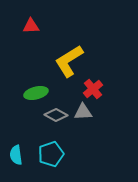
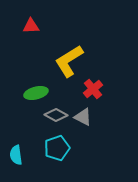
gray triangle: moved 5 px down; rotated 30 degrees clockwise
cyan pentagon: moved 6 px right, 6 px up
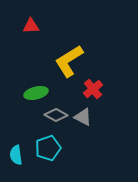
cyan pentagon: moved 9 px left
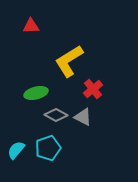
cyan semicircle: moved 5 px up; rotated 48 degrees clockwise
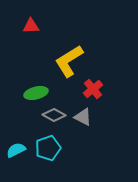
gray diamond: moved 2 px left
cyan semicircle: rotated 24 degrees clockwise
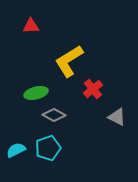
gray triangle: moved 34 px right
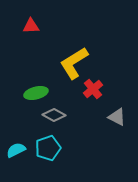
yellow L-shape: moved 5 px right, 2 px down
